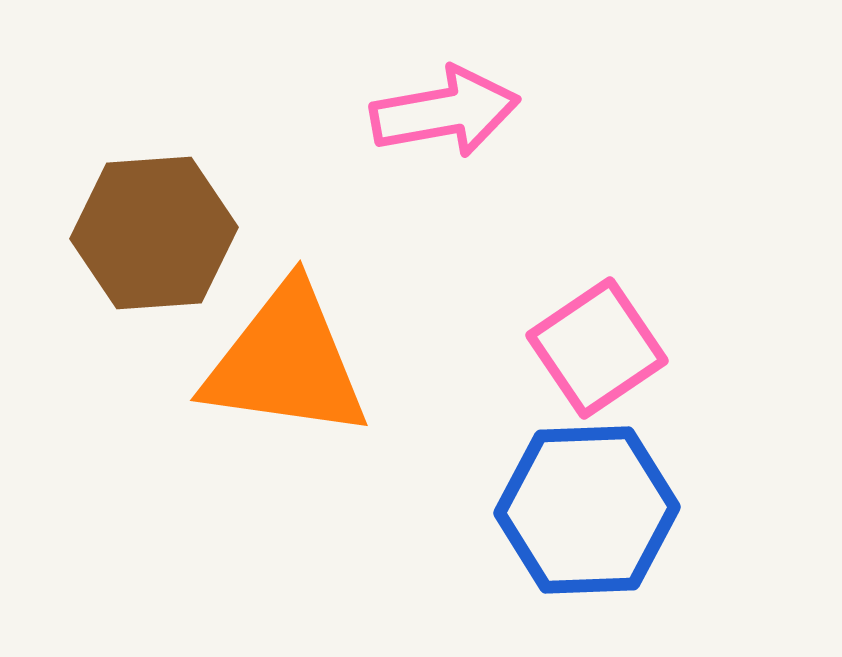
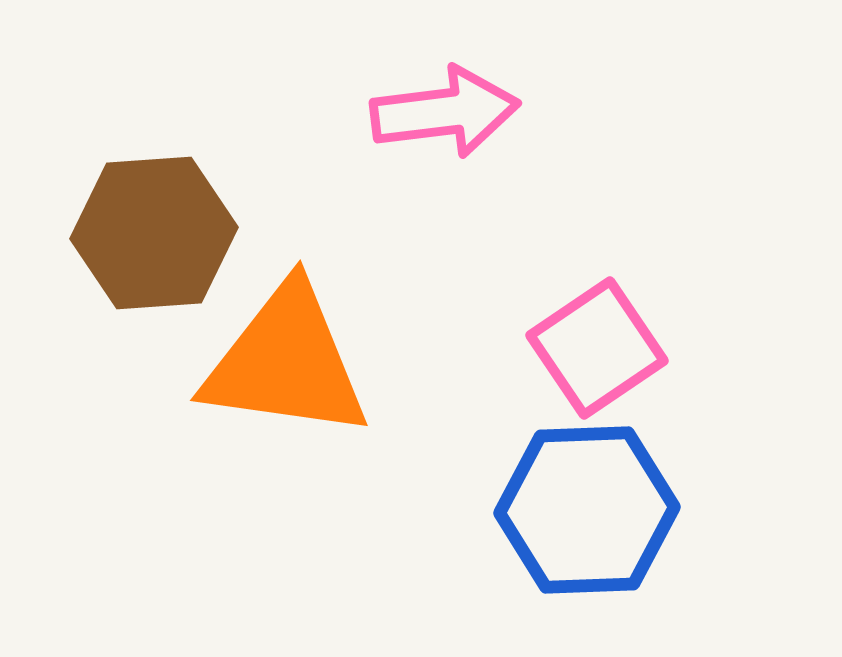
pink arrow: rotated 3 degrees clockwise
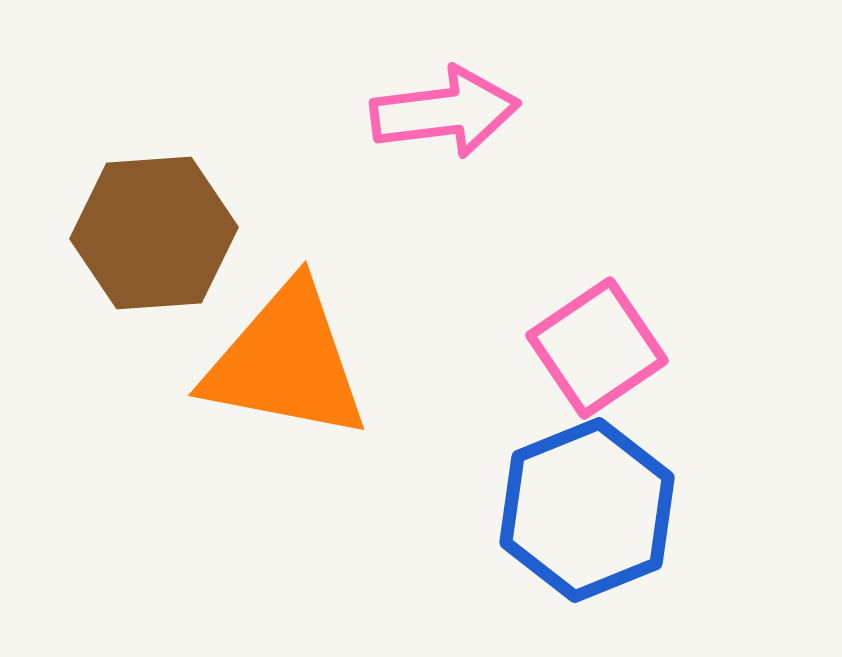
orange triangle: rotated 3 degrees clockwise
blue hexagon: rotated 20 degrees counterclockwise
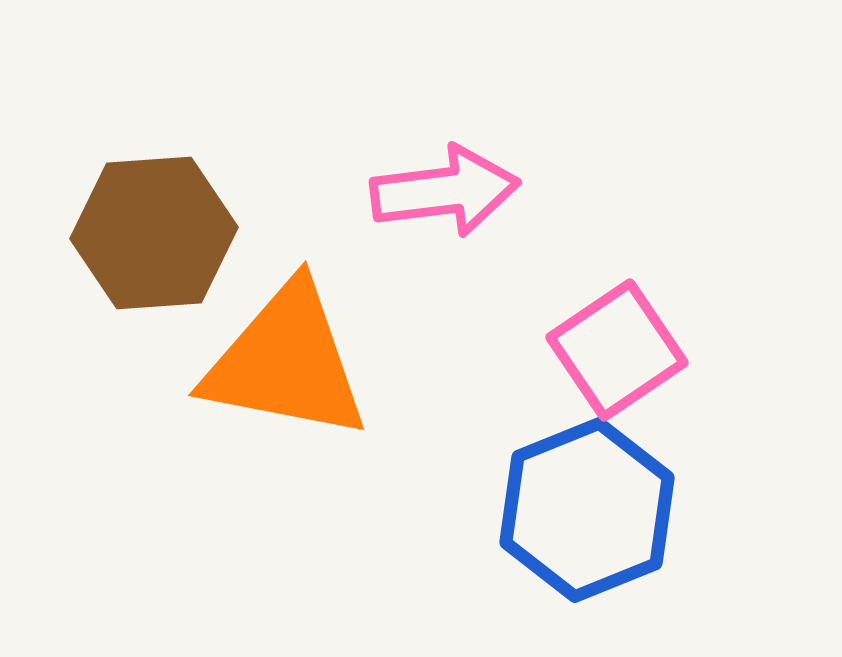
pink arrow: moved 79 px down
pink square: moved 20 px right, 2 px down
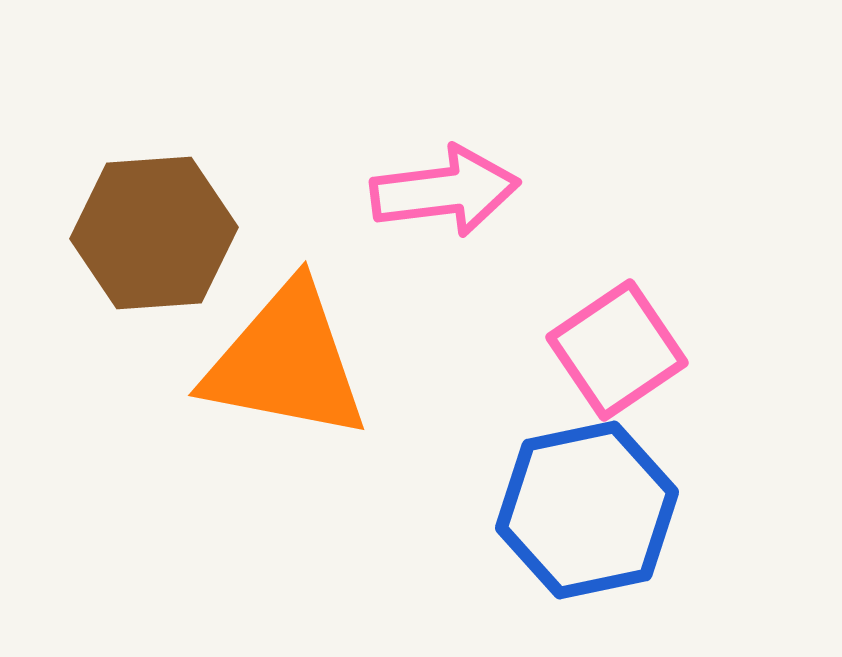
blue hexagon: rotated 10 degrees clockwise
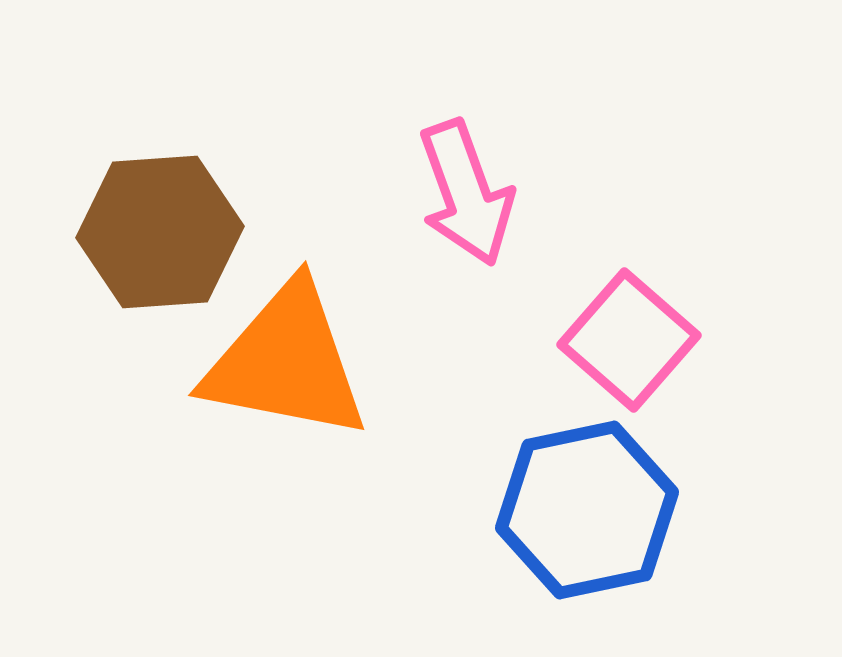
pink arrow: moved 21 px right, 2 px down; rotated 77 degrees clockwise
brown hexagon: moved 6 px right, 1 px up
pink square: moved 12 px right, 10 px up; rotated 15 degrees counterclockwise
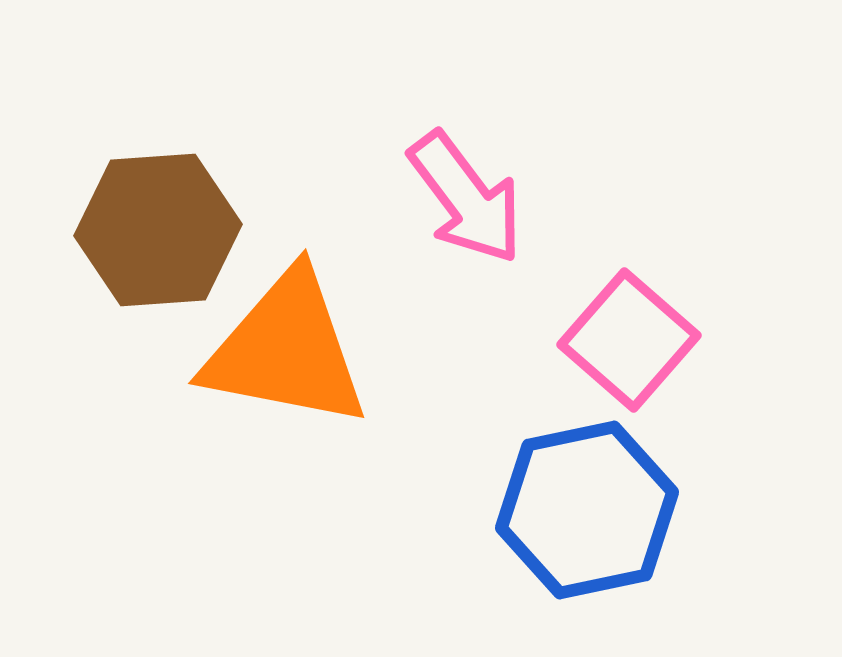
pink arrow: moved 5 px down; rotated 17 degrees counterclockwise
brown hexagon: moved 2 px left, 2 px up
orange triangle: moved 12 px up
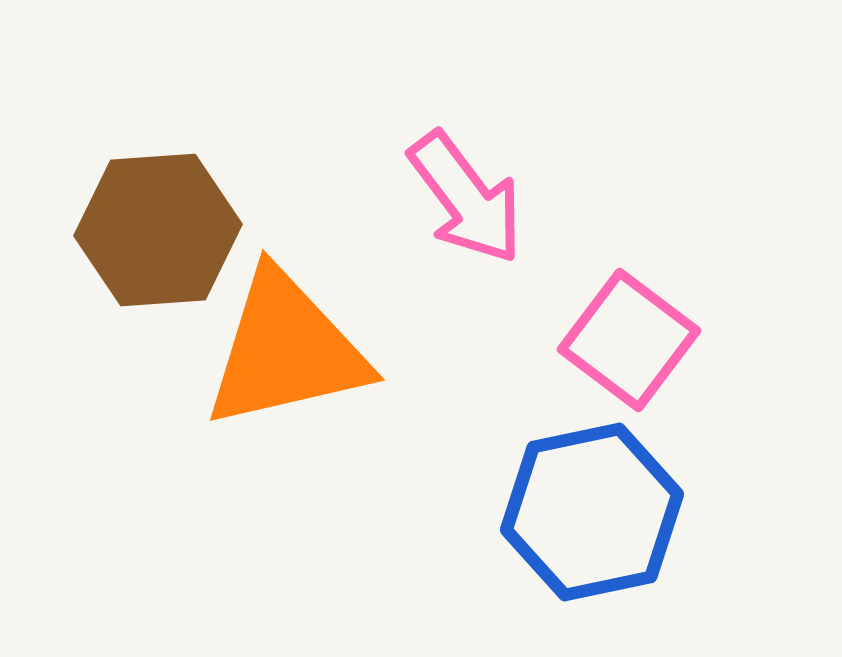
pink square: rotated 4 degrees counterclockwise
orange triangle: rotated 24 degrees counterclockwise
blue hexagon: moved 5 px right, 2 px down
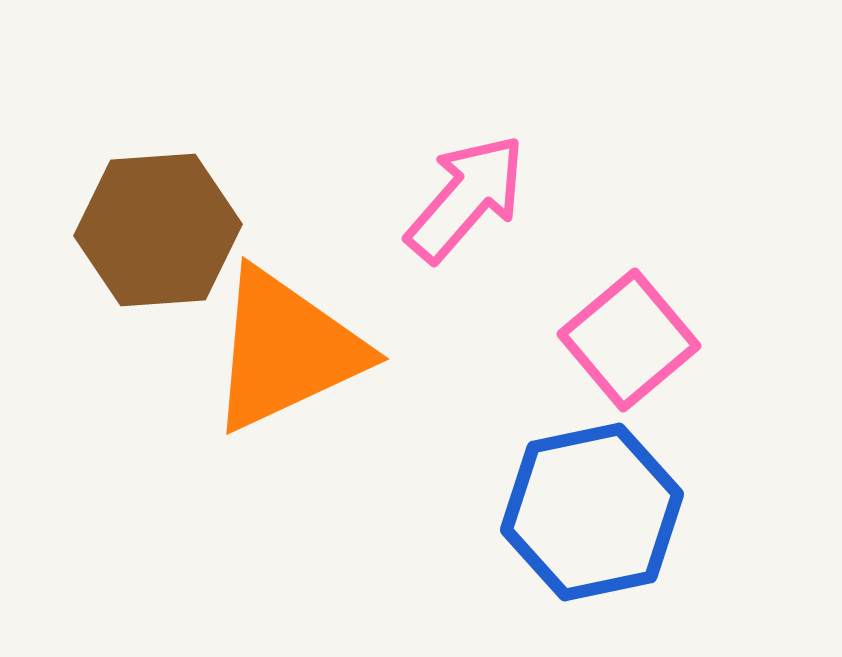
pink arrow: rotated 102 degrees counterclockwise
pink square: rotated 13 degrees clockwise
orange triangle: rotated 12 degrees counterclockwise
